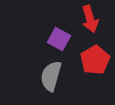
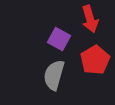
gray semicircle: moved 3 px right, 1 px up
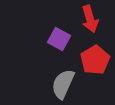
gray semicircle: moved 9 px right, 9 px down; rotated 8 degrees clockwise
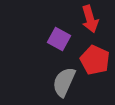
red pentagon: rotated 16 degrees counterclockwise
gray semicircle: moved 1 px right, 2 px up
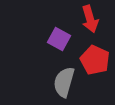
gray semicircle: rotated 8 degrees counterclockwise
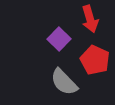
purple square: rotated 15 degrees clockwise
gray semicircle: rotated 60 degrees counterclockwise
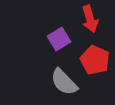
purple square: rotated 15 degrees clockwise
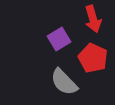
red arrow: moved 3 px right
red pentagon: moved 2 px left, 2 px up
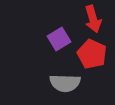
red pentagon: moved 1 px left, 4 px up
gray semicircle: moved 1 px right, 1 px down; rotated 44 degrees counterclockwise
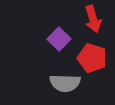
purple square: rotated 15 degrees counterclockwise
red pentagon: moved 4 px down; rotated 8 degrees counterclockwise
